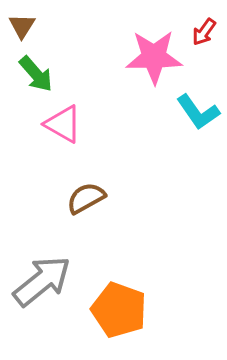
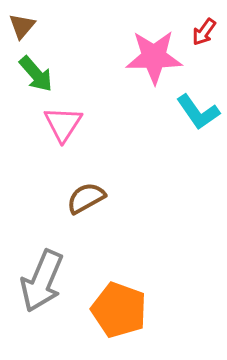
brown triangle: rotated 8 degrees clockwise
pink triangle: rotated 33 degrees clockwise
gray arrow: rotated 152 degrees clockwise
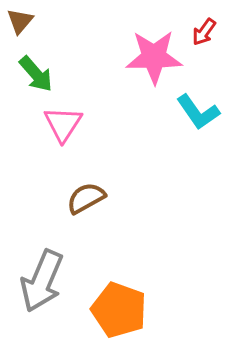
brown triangle: moved 2 px left, 5 px up
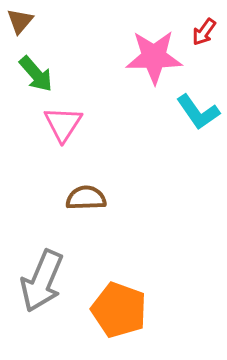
brown semicircle: rotated 27 degrees clockwise
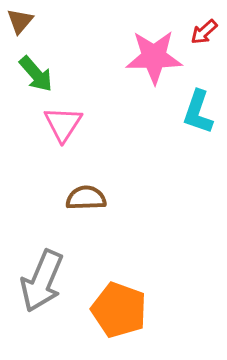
red arrow: rotated 12 degrees clockwise
cyan L-shape: rotated 54 degrees clockwise
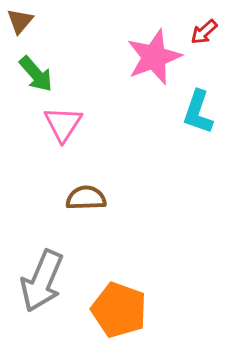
pink star: rotated 20 degrees counterclockwise
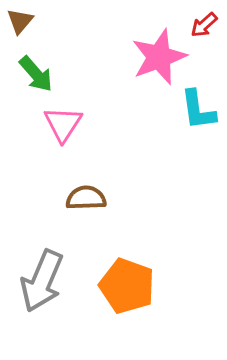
red arrow: moved 7 px up
pink star: moved 5 px right
cyan L-shape: moved 2 px up; rotated 27 degrees counterclockwise
orange pentagon: moved 8 px right, 24 px up
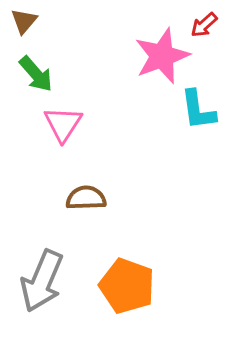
brown triangle: moved 4 px right
pink star: moved 3 px right, 1 px up
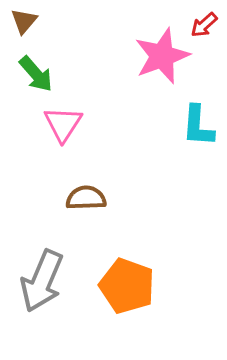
cyan L-shape: moved 16 px down; rotated 12 degrees clockwise
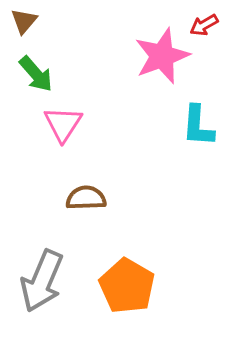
red arrow: rotated 12 degrees clockwise
orange pentagon: rotated 10 degrees clockwise
